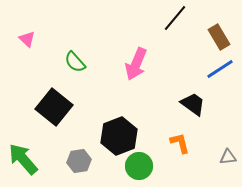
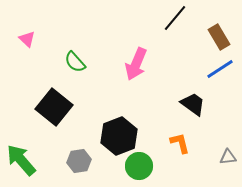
green arrow: moved 2 px left, 1 px down
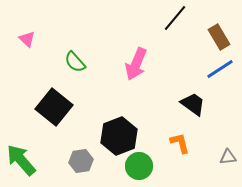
gray hexagon: moved 2 px right
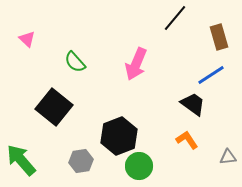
brown rectangle: rotated 15 degrees clockwise
blue line: moved 9 px left, 6 px down
orange L-shape: moved 7 px right, 3 px up; rotated 20 degrees counterclockwise
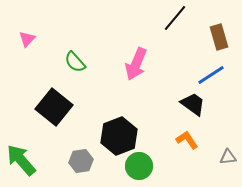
pink triangle: rotated 30 degrees clockwise
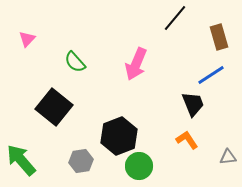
black trapezoid: rotated 32 degrees clockwise
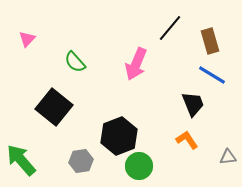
black line: moved 5 px left, 10 px down
brown rectangle: moved 9 px left, 4 px down
blue line: moved 1 px right; rotated 64 degrees clockwise
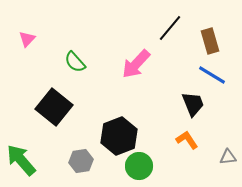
pink arrow: rotated 20 degrees clockwise
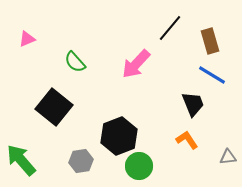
pink triangle: rotated 24 degrees clockwise
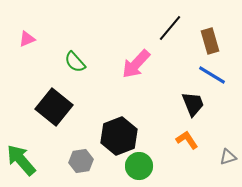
gray triangle: rotated 12 degrees counterclockwise
